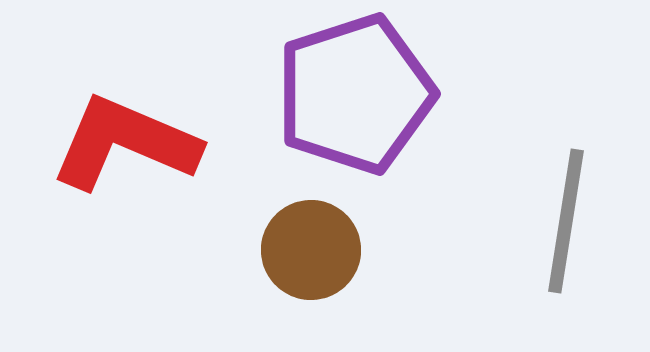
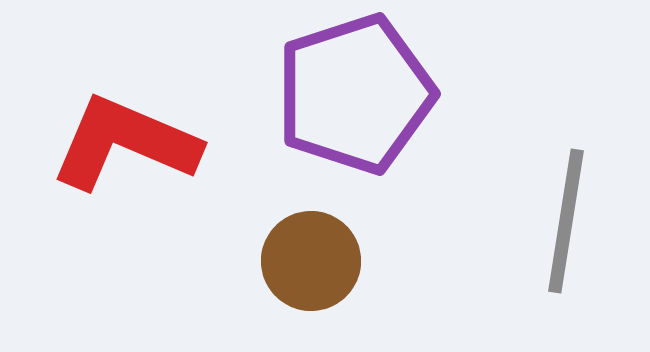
brown circle: moved 11 px down
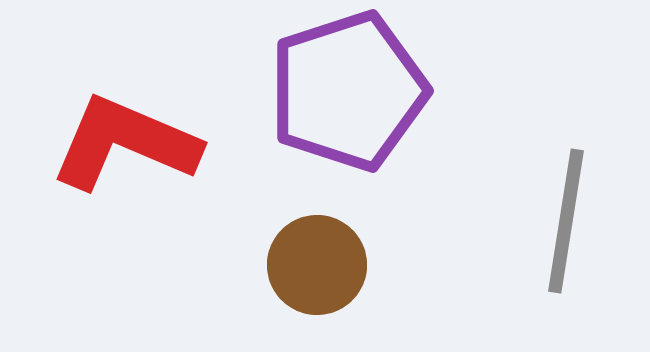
purple pentagon: moved 7 px left, 3 px up
brown circle: moved 6 px right, 4 px down
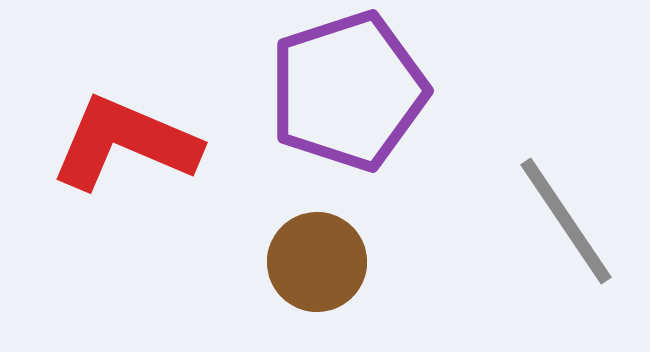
gray line: rotated 43 degrees counterclockwise
brown circle: moved 3 px up
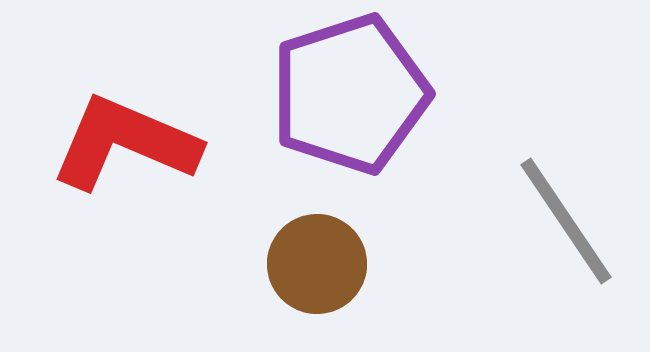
purple pentagon: moved 2 px right, 3 px down
brown circle: moved 2 px down
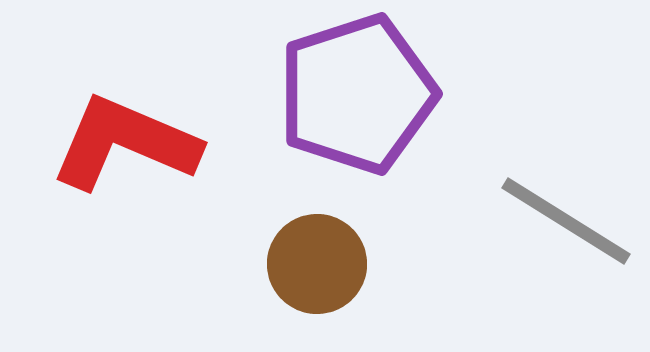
purple pentagon: moved 7 px right
gray line: rotated 24 degrees counterclockwise
